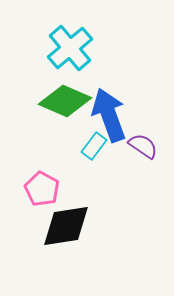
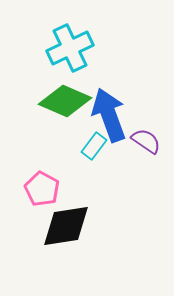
cyan cross: rotated 15 degrees clockwise
purple semicircle: moved 3 px right, 5 px up
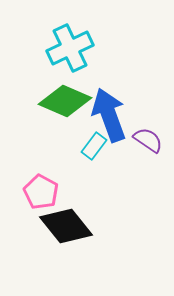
purple semicircle: moved 2 px right, 1 px up
pink pentagon: moved 1 px left, 3 px down
black diamond: rotated 60 degrees clockwise
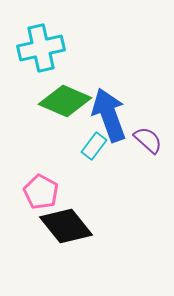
cyan cross: moved 29 px left; rotated 12 degrees clockwise
purple semicircle: rotated 8 degrees clockwise
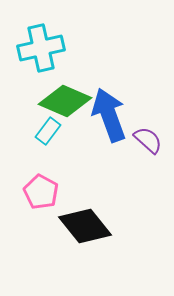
cyan rectangle: moved 46 px left, 15 px up
black diamond: moved 19 px right
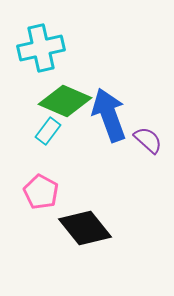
black diamond: moved 2 px down
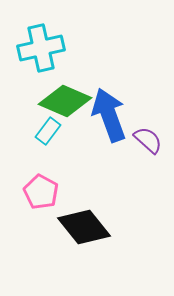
black diamond: moved 1 px left, 1 px up
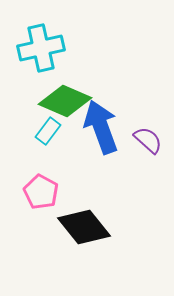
blue arrow: moved 8 px left, 12 px down
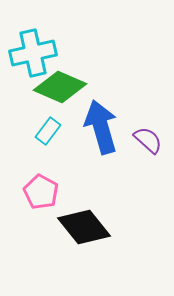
cyan cross: moved 8 px left, 5 px down
green diamond: moved 5 px left, 14 px up
blue arrow: rotated 4 degrees clockwise
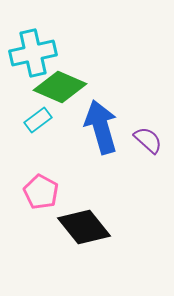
cyan rectangle: moved 10 px left, 11 px up; rotated 16 degrees clockwise
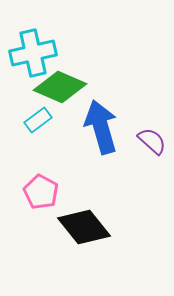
purple semicircle: moved 4 px right, 1 px down
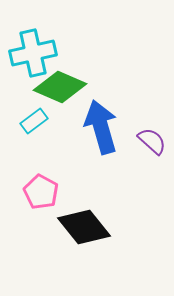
cyan rectangle: moved 4 px left, 1 px down
